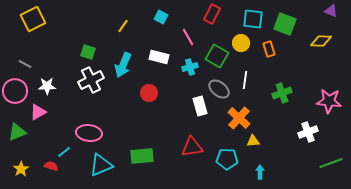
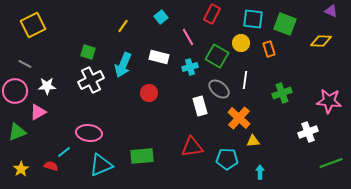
cyan square at (161, 17): rotated 24 degrees clockwise
yellow square at (33, 19): moved 6 px down
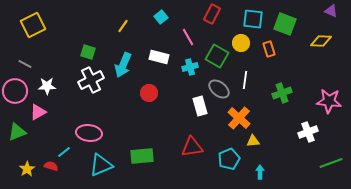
cyan pentagon at (227, 159): moved 2 px right; rotated 25 degrees counterclockwise
yellow star at (21, 169): moved 6 px right
